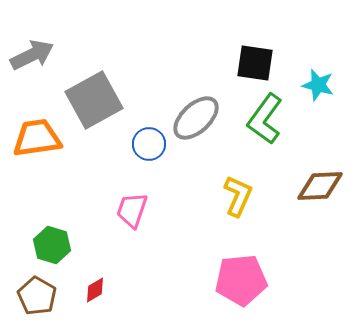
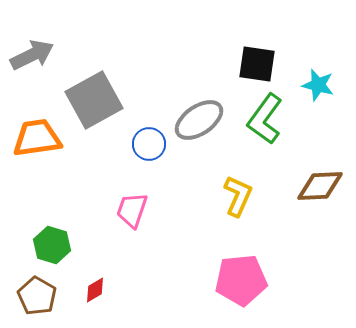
black square: moved 2 px right, 1 px down
gray ellipse: moved 3 px right, 2 px down; rotated 9 degrees clockwise
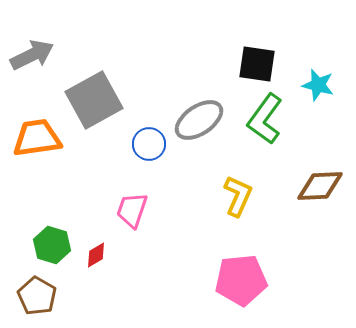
red diamond: moved 1 px right, 35 px up
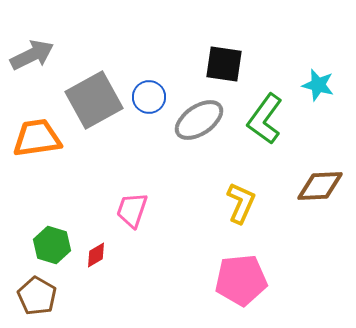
black square: moved 33 px left
blue circle: moved 47 px up
yellow L-shape: moved 3 px right, 7 px down
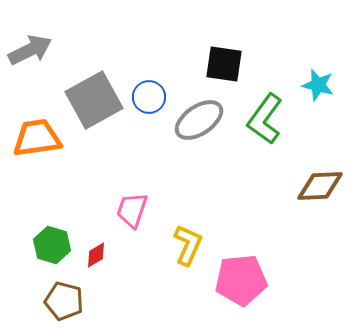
gray arrow: moved 2 px left, 5 px up
yellow L-shape: moved 53 px left, 42 px down
brown pentagon: moved 27 px right, 5 px down; rotated 15 degrees counterclockwise
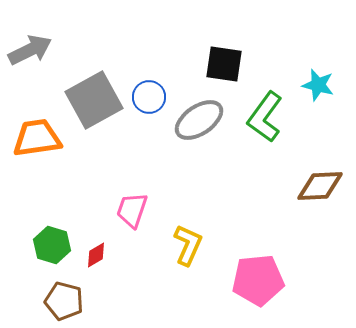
green L-shape: moved 2 px up
pink pentagon: moved 17 px right
